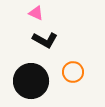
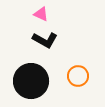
pink triangle: moved 5 px right, 1 px down
orange circle: moved 5 px right, 4 px down
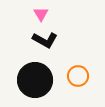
pink triangle: rotated 35 degrees clockwise
black circle: moved 4 px right, 1 px up
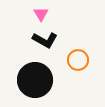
orange circle: moved 16 px up
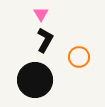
black L-shape: rotated 90 degrees counterclockwise
orange circle: moved 1 px right, 3 px up
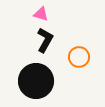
pink triangle: rotated 42 degrees counterclockwise
black circle: moved 1 px right, 1 px down
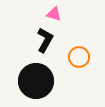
pink triangle: moved 13 px right
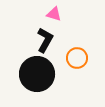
orange circle: moved 2 px left, 1 px down
black circle: moved 1 px right, 7 px up
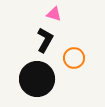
orange circle: moved 3 px left
black circle: moved 5 px down
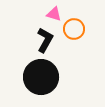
orange circle: moved 29 px up
black circle: moved 4 px right, 2 px up
